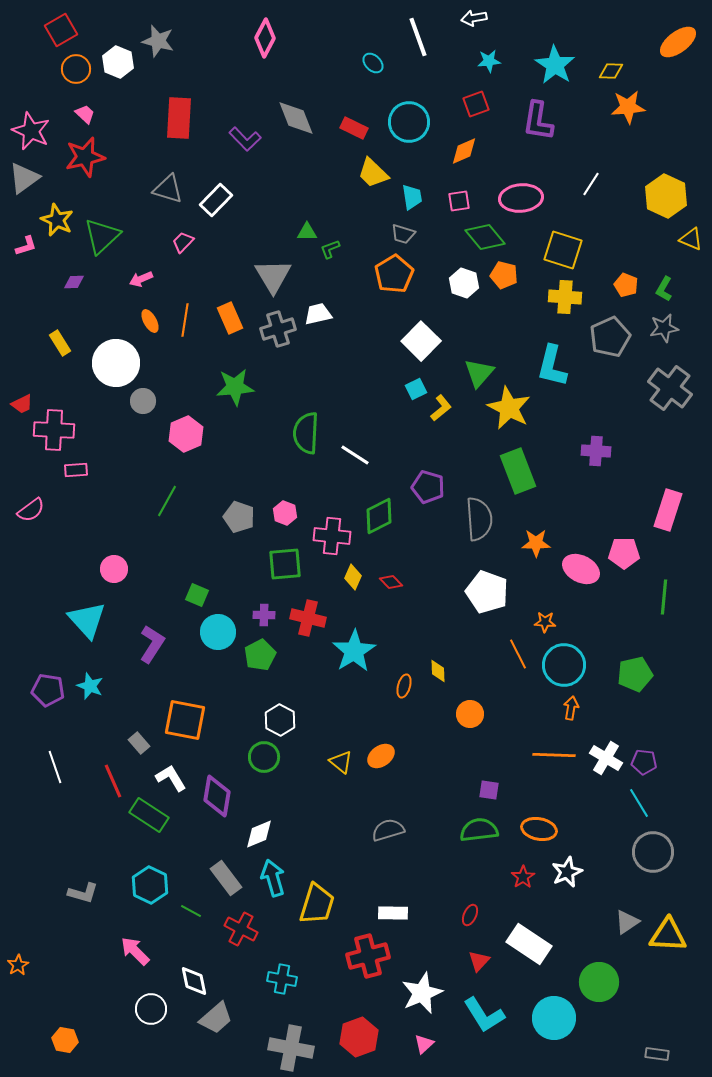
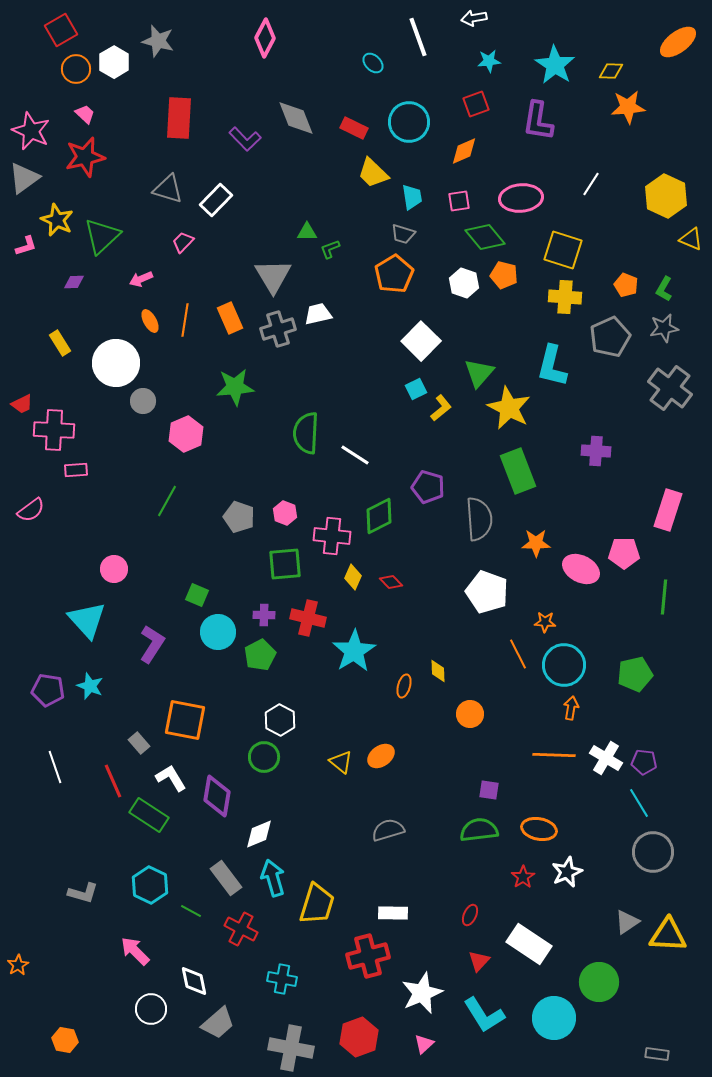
white hexagon at (118, 62): moved 4 px left; rotated 8 degrees clockwise
gray trapezoid at (216, 1018): moved 2 px right, 5 px down
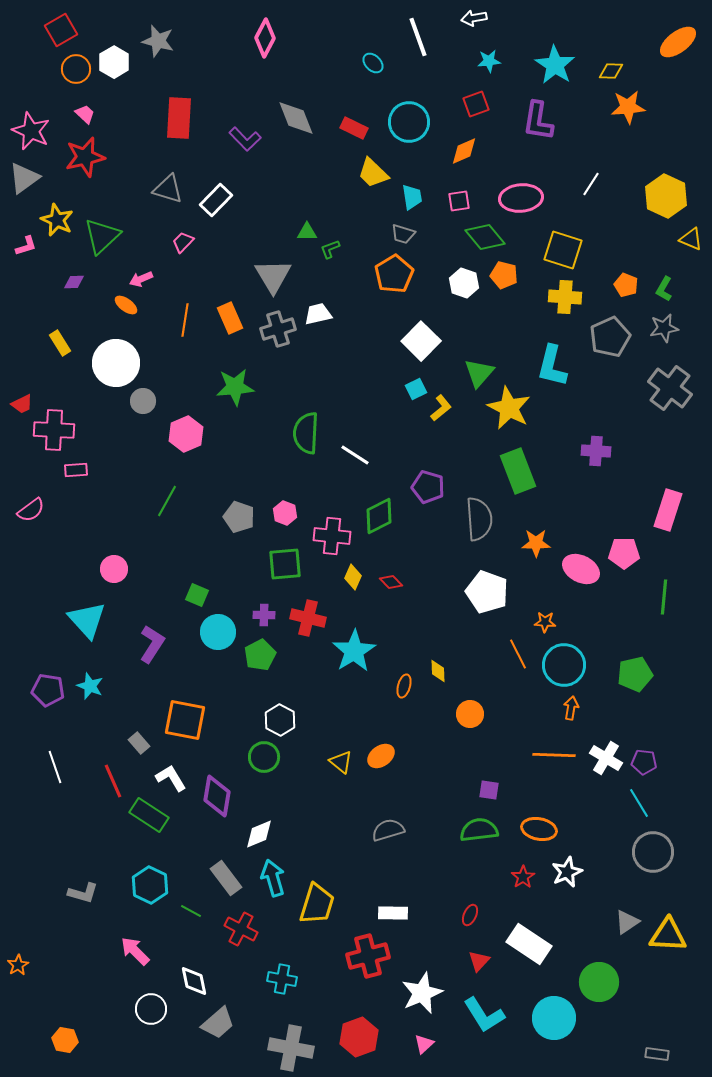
orange ellipse at (150, 321): moved 24 px left, 16 px up; rotated 25 degrees counterclockwise
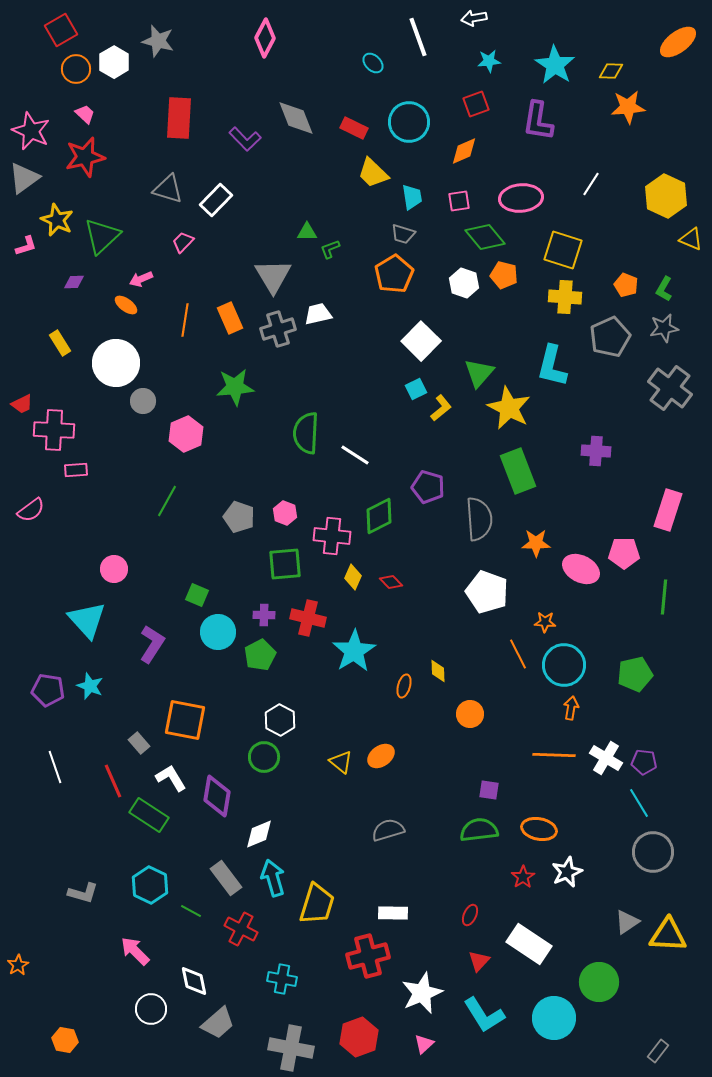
gray rectangle at (657, 1054): moved 1 px right, 3 px up; rotated 60 degrees counterclockwise
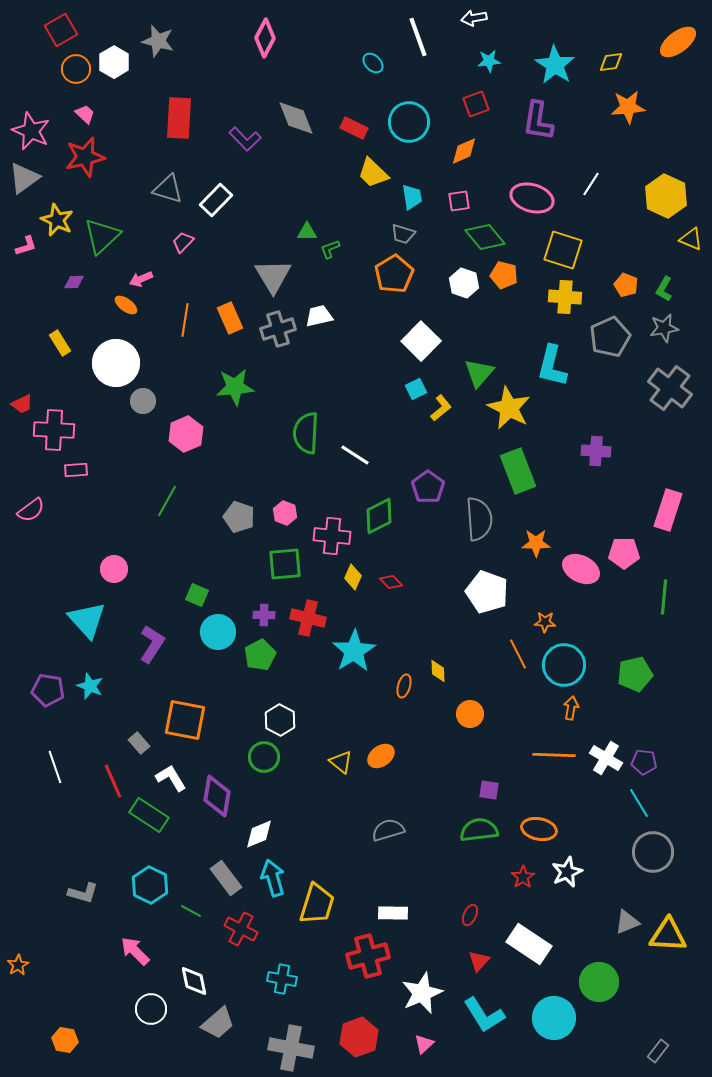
yellow diamond at (611, 71): moved 9 px up; rotated 10 degrees counterclockwise
pink ellipse at (521, 198): moved 11 px right; rotated 21 degrees clockwise
white trapezoid at (318, 314): moved 1 px right, 2 px down
purple pentagon at (428, 487): rotated 20 degrees clockwise
gray triangle at (627, 922): rotated 12 degrees clockwise
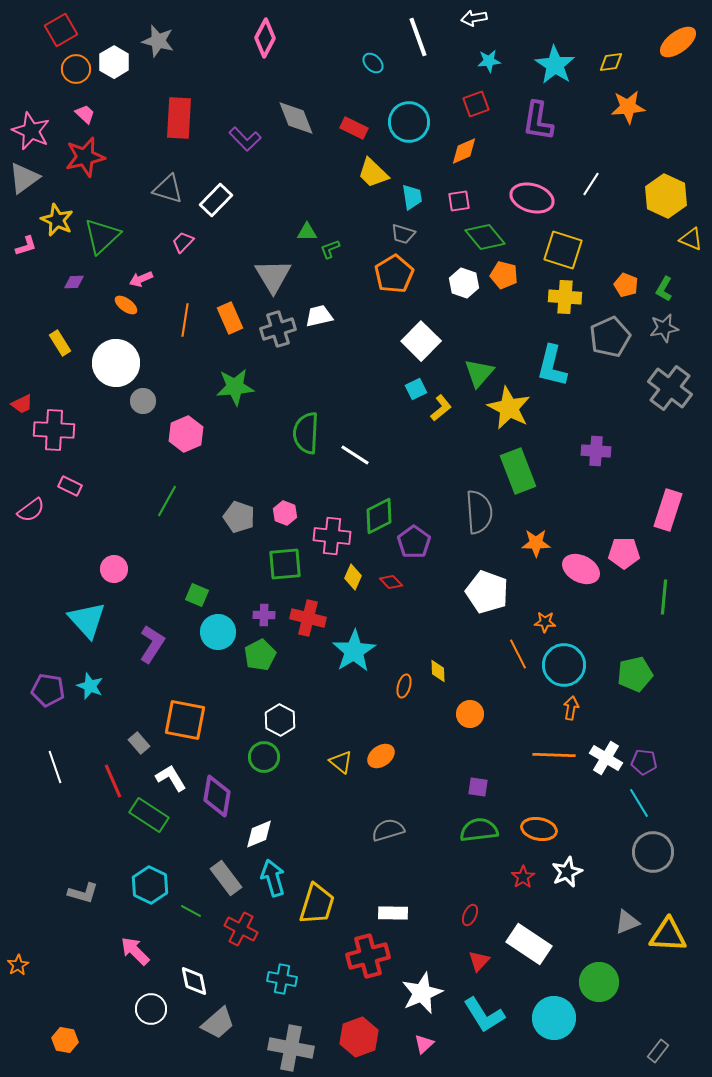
pink rectangle at (76, 470): moved 6 px left, 16 px down; rotated 30 degrees clockwise
purple pentagon at (428, 487): moved 14 px left, 55 px down
gray semicircle at (479, 519): moved 7 px up
purple square at (489, 790): moved 11 px left, 3 px up
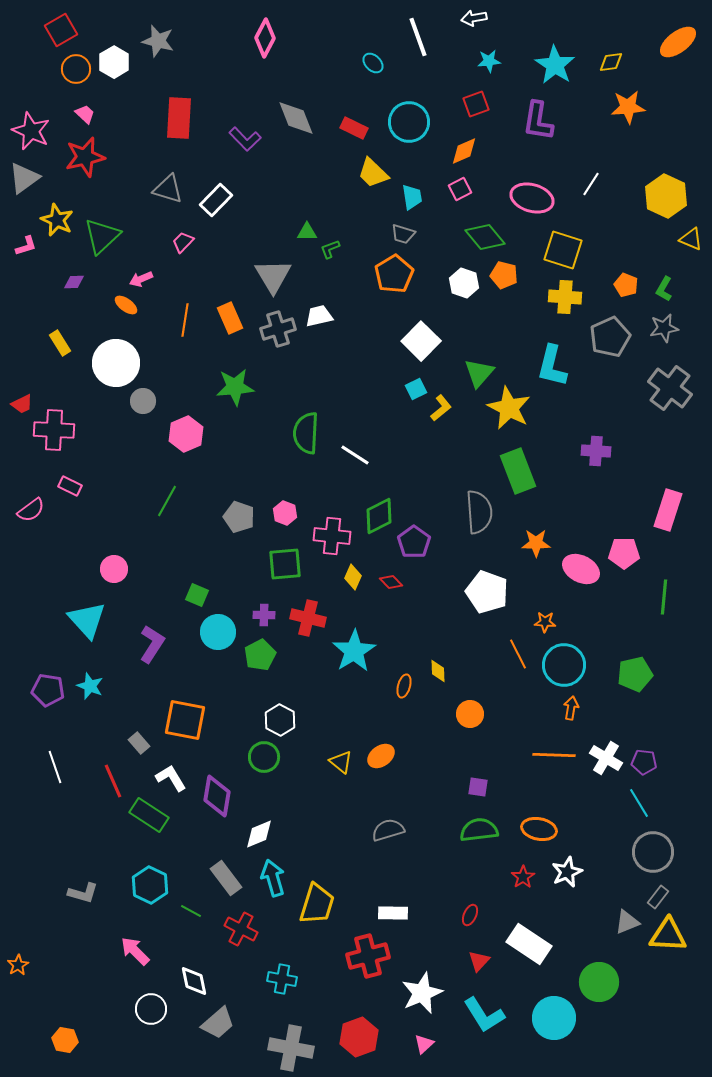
pink square at (459, 201): moved 1 px right, 12 px up; rotated 20 degrees counterclockwise
gray rectangle at (658, 1051): moved 154 px up
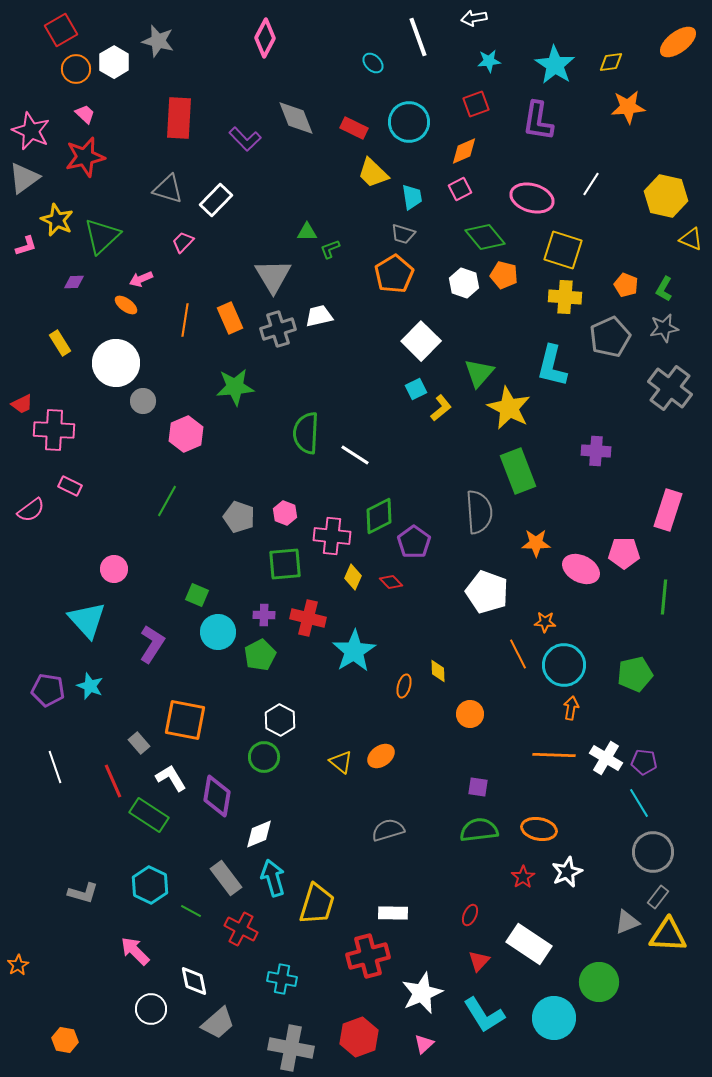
yellow hexagon at (666, 196): rotated 12 degrees counterclockwise
